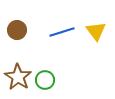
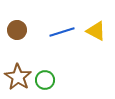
yellow triangle: rotated 25 degrees counterclockwise
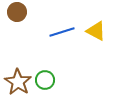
brown circle: moved 18 px up
brown star: moved 5 px down
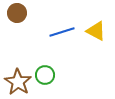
brown circle: moved 1 px down
green circle: moved 5 px up
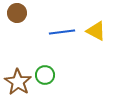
blue line: rotated 10 degrees clockwise
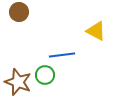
brown circle: moved 2 px right, 1 px up
blue line: moved 23 px down
brown star: rotated 12 degrees counterclockwise
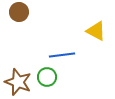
green circle: moved 2 px right, 2 px down
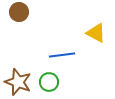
yellow triangle: moved 2 px down
green circle: moved 2 px right, 5 px down
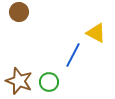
blue line: moved 11 px right; rotated 55 degrees counterclockwise
brown star: moved 1 px right, 1 px up
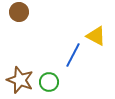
yellow triangle: moved 3 px down
brown star: moved 1 px right, 1 px up
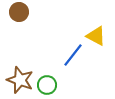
blue line: rotated 10 degrees clockwise
green circle: moved 2 px left, 3 px down
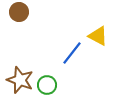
yellow triangle: moved 2 px right
blue line: moved 1 px left, 2 px up
